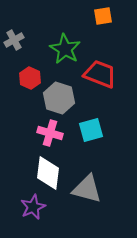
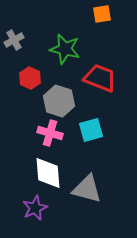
orange square: moved 1 px left, 2 px up
green star: rotated 16 degrees counterclockwise
red trapezoid: moved 4 px down
gray hexagon: moved 3 px down
white diamond: rotated 12 degrees counterclockwise
purple star: moved 2 px right, 1 px down
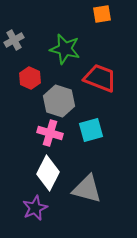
white diamond: rotated 32 degrees clockwise
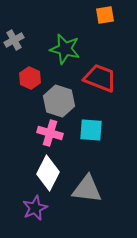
orange square: moved 3 px right, 1 px down
cyan square: rotated 20 degrees clockwise
gray triangle: rotated 8 degrees counterclockwise
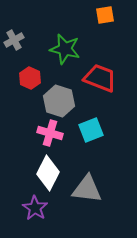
cyan square: rotated 25 degrees counterclockwise
purple star: rotated 15 degrees counterclockwise
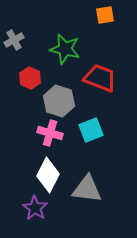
white diamond: moved 2 px down
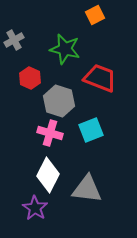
orange square: moved 10 px left; rotated 18 degrees counterclockwise
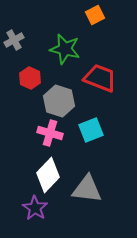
white diamond: rotated 16 degrees clockwise
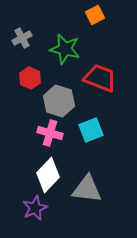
gray cross: moved 8 px right, 2 px up
purple star: rotated 15 degrees clockwise
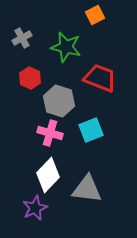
green star: moved 1 px right, 2 px up
